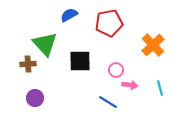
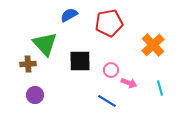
pink circle: moved 5 px left
pink arrow: moved 1 px left, 2 px up; rotated 14 degrees clockwise
purple circle: moved 3 px up
blue line: moved 1 px left, 1 px up
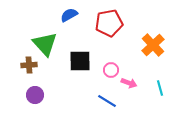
brown cross: moved 1 px right, 1 px down
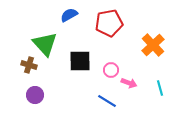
brown cross: rotated 21 degrees clockwise
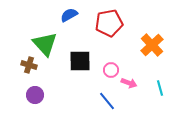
orange cross: moved 1 px left
blue line: rotated 18 degrees clockwise
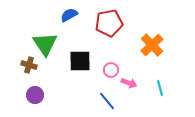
green triangle: rotated 8 degrees clockwise
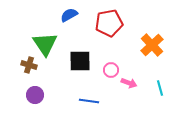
blue line: moved 18 px left; rotated 42 degrees counterclockwise
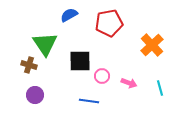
pink circle: moved 9 px left, 6 px down
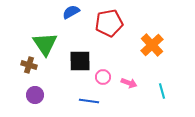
blue semicircle: moved 2 px right, 3 px up
pink circle: moved 1 px right, 1 px down
cyan line: moved 2 px right, 3 px down
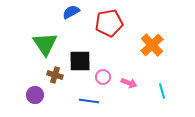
brown cross: moved 26 px right, 10 px down
